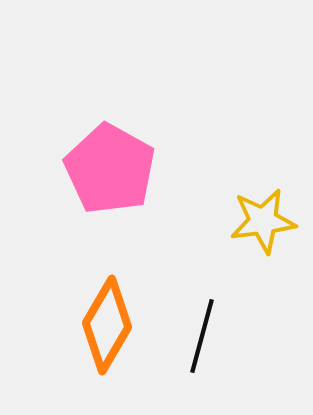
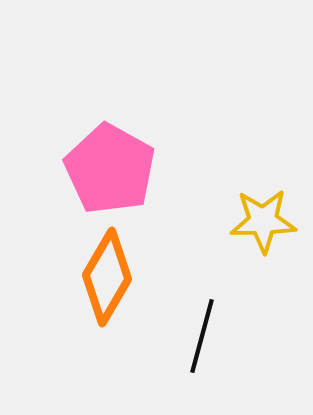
yellow star: rotated 6 degrees clockwise
orange diamond: moved 48 px up
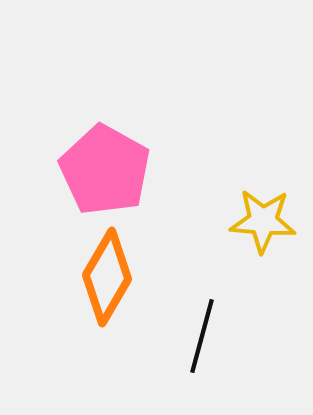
pink pentagon: moved 5 px left, 1 px down
yellow star: rotated 6 degrees clockwise
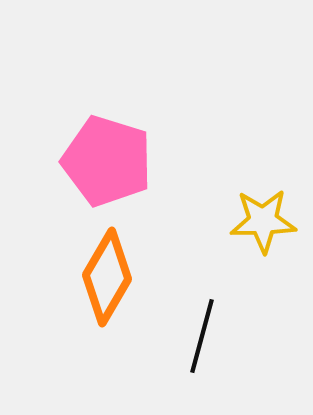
pink pentagon: moved 2 px right, 9 px up; rotated 12 degrees counterclockwise
yellow star: rotated 6 degrees counterclockwise
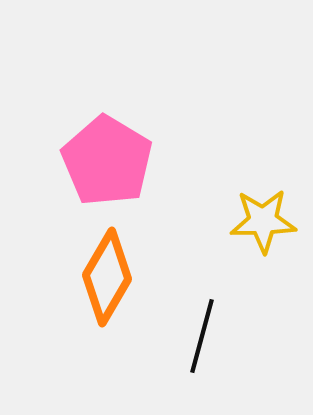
pink pentagon: rotated 14 degrees clockwise
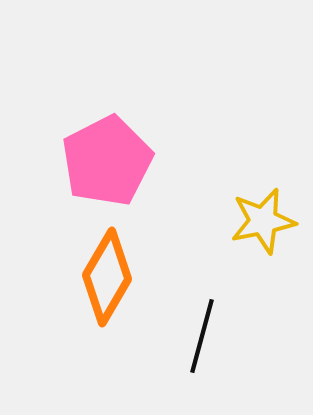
pink pentagon: rotated 14 degrees clockwise
yellow star: rotated 10 degrees counterclockwise
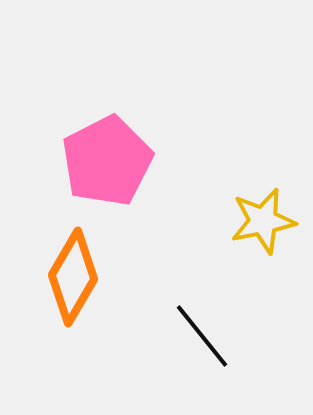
orange diamond: moved 34 px left
black line: rotated 54 degrees counterclockwise
